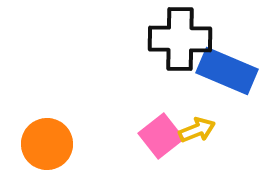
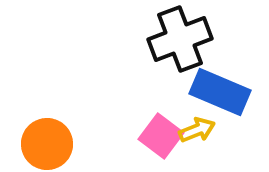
black cross: rotated 22 degrees counterclockwise
blue rectangle: moved 7 px left, 21 px down
pink square: rotated 15 degrees counterclockwise
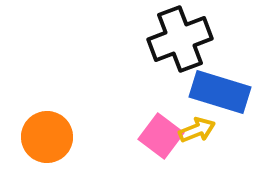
blue rectangle: rotated 6 degrees counterclockwise
orange circle: moved 7 px up
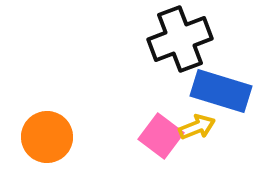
blue rectangle: moved 1 px right, 1 px up
yellow arrow: moved 3 px up
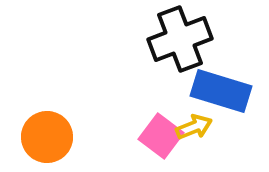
yellow arrow: moved 3 px left
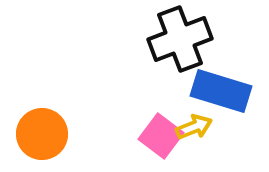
orange circle: moved 5 px left, 3 px up
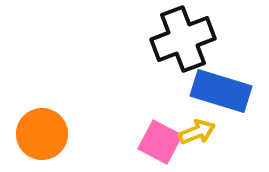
black cross: moved 3 px right
yellow arrow: moved 3 px right, 5 px down
pink square: moved 1 px left, 6 px down; rotated 9 degrees counterclockwise
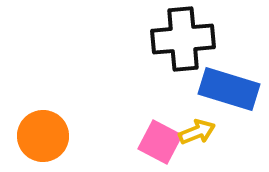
black cross: rotated 16 degrees clockwise
blue rectangle: moved 8 px right, 2 px up
orange circle: moved 1 px right, 2 px down
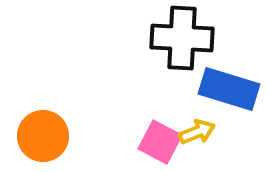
black cross: moved 1 px left, 1 px up; rotated 8 degrees clockwise
